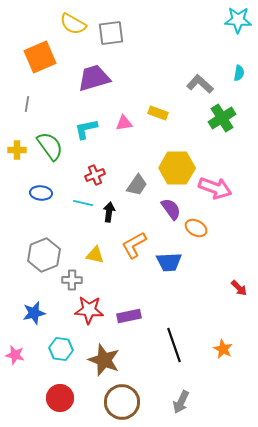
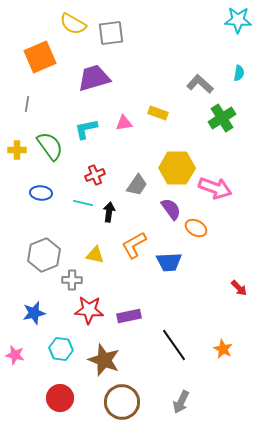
black line: rotated 16 degrees counterclockwise
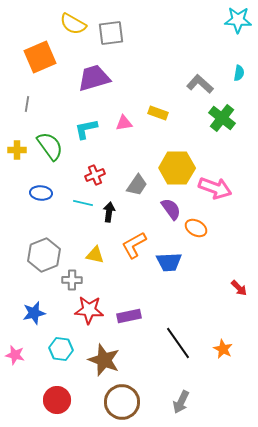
green cross: rotated 20 degrees counterclockwise
black line: moved 4 px right, 2 px up
red circle: moved 3 px left, 2 px down
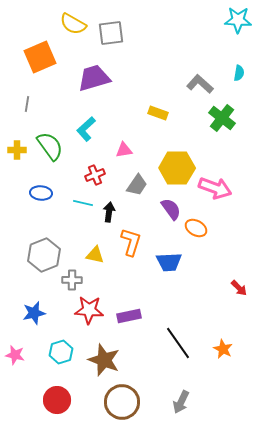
pink triangle: moved 27 px down
cyan L-shape: rotated 30 degrees counterclockwise
orange L-shape: moved 3 px left, 3 px up; rotated 136 degrees clockwise
cyan hexagon: moved 3 px down; rotated 25 degrees counterclockwise
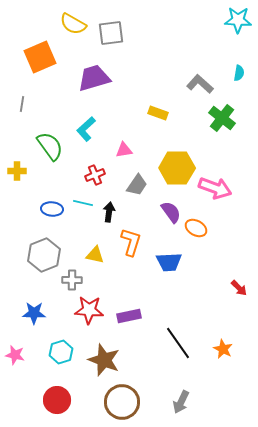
gray line: moved 5 px left
yellow cross: moved 21 px down
blue ellipse: moved 11 px right, 16 px down
purple semicircle: moved 3 px down
blue star: rotated 15 degrees clockwise
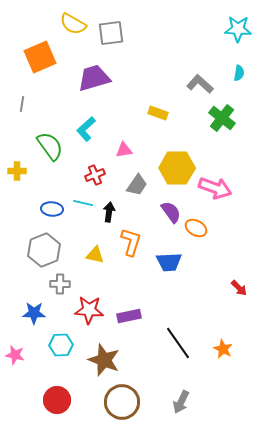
cyan star: moved 9 px down
gray hexagon: moved 5 px up
gray cross: moved 12 px left, 4 px down
cyan hexagon: moved 7 px up; rotated 15 degrees clockwise
